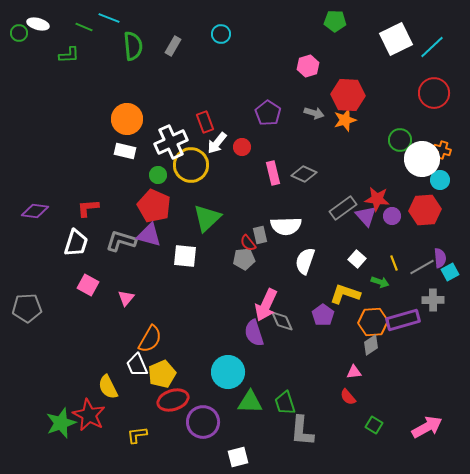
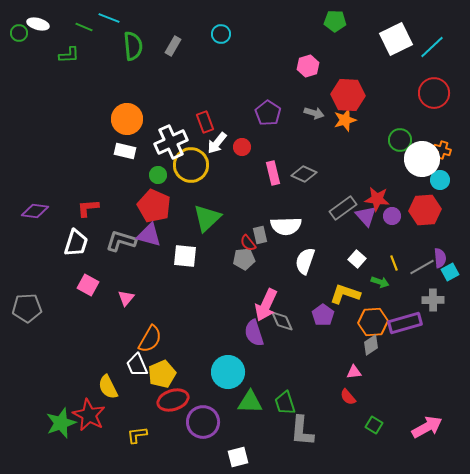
purple rectangle at (403, 320): moved 2 px right, 3 px down
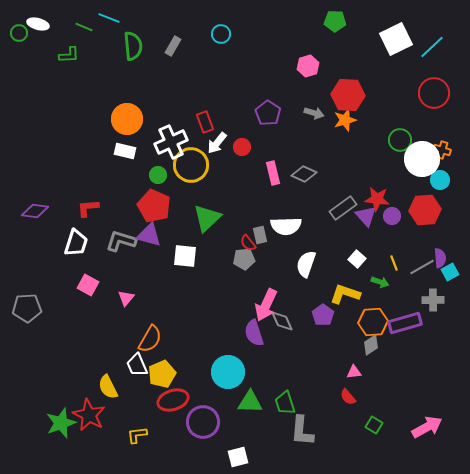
white semicircle at (305, 261): moved 1 px right, 3 px down
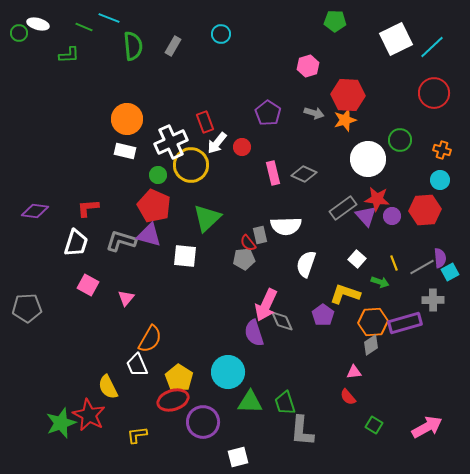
white circle at (422, 159): moved 54 px left
yellow pentagon at (162, 374): moved 17 px right, 4 px down; rotated 16 degrees counterclockwise
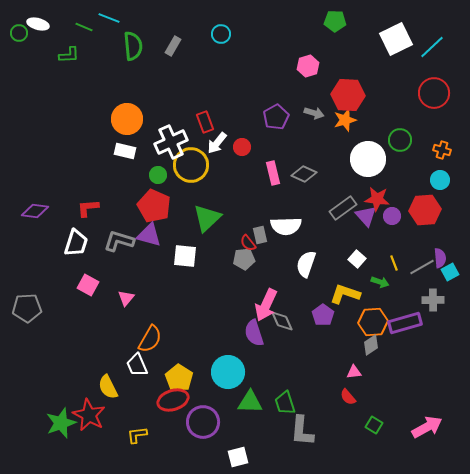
purple pentagon at (268, 113): moved 8 px right, 4 px down; rotated 10 degrees clockwise
gray L-shape at (121, 241): moved 2 px left
